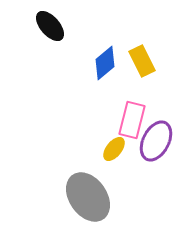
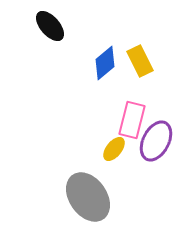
yellow rectangle: moved 2 px left
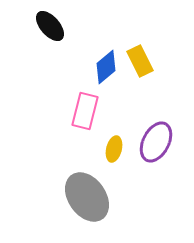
blue diamond: moved 1 px right, 4 px down
pink rectangle: moved 47 px left, 9 px up
purple ellipse: moved 1 px down
yellow ellipse: rotated 25 degrees counterclockwise
gray ellipse: moved 1 px left
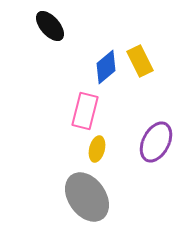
yellow ellipse: moved 17 px left
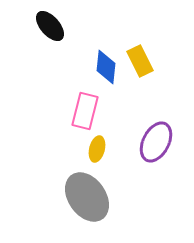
blue diamond: rotated 44 degrees counterclockwise
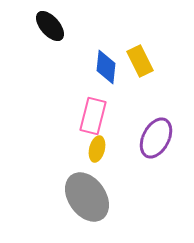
pink rectangle: moved 8 px right, 5 px down
purple ellipse: moved 4 px up
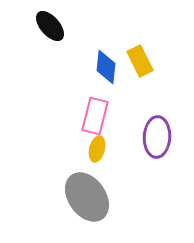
pink rectangle: moved 2 px right
purple ellipse: moved 1 px right, 1 px up; rotated 24 degrees counterclockwise
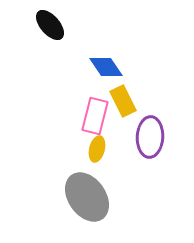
black ellipse: moved 1 px up
yellow rectangle: moved 17 px left, 40 px down
blue diamond: rotated 40 degrees counterclockwise
purple ellipse: moved 7 px left
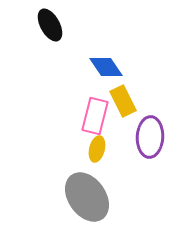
black ellipse: rotated 12 degrees clockwise
